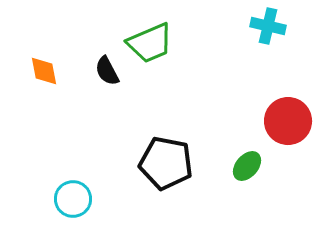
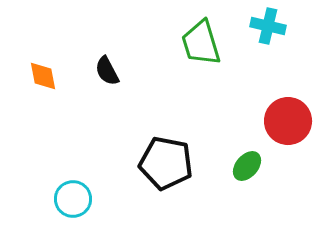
green trapezoid: moved 51 px right; rotated 96 degrees clockwise
orange diamond: moved 1 px left, 5 px down
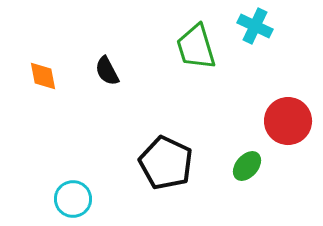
cyan cross: moved 13 px left; rotated 12 degrees clockwise
green trapezoid: moved 5 px left, 4 px down
black pentagon: rotated 14 degrees clockwise
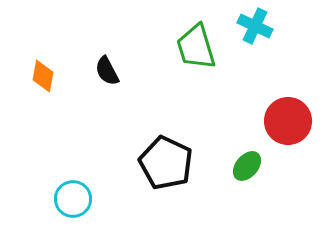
orange diamond: rotated 20 degrees clockwise
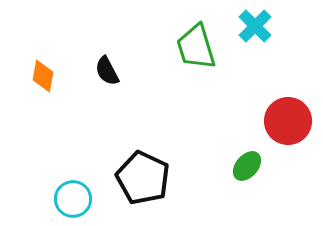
cyan cross: rotated 20 degrees clockwise
black pentagon: moved 23 px left, 15 px down
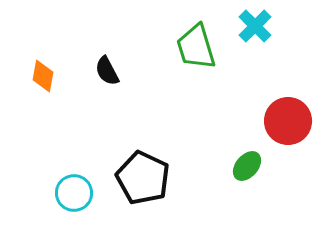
cyan circle: moved 1 px right, 6 px up
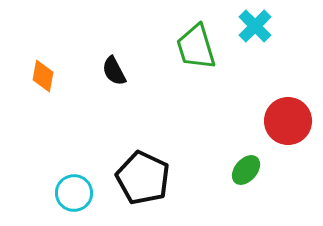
black semicircle: moved 7 px right
green ellipse: moved 1 px left, 4 px down
